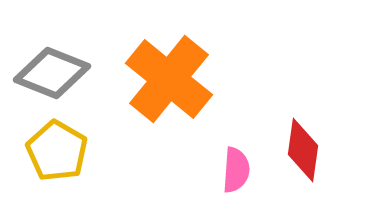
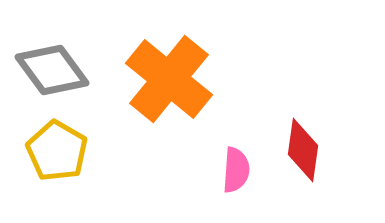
gray diamond: moved 3 px up; rotated 32 degrees clockwise
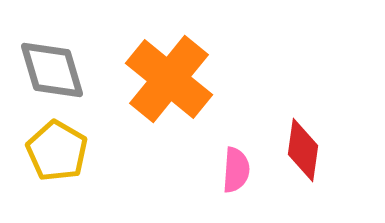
gray diamond: rotated 20 degrees clockwise
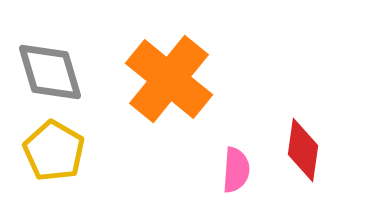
gray diamond: moved 2 px left, 2 px down
yellow pentagon: moved 3 px left
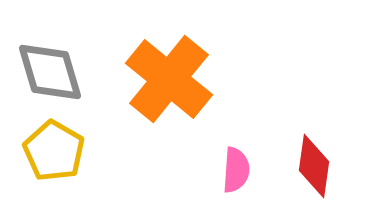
red diamond: moved 11 px right, 16 px down
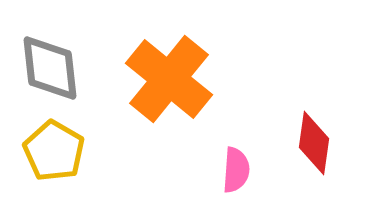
gray diamond: moved 4 px up; rotated 10 degrees clockwise
red diamond: moved 23 px up
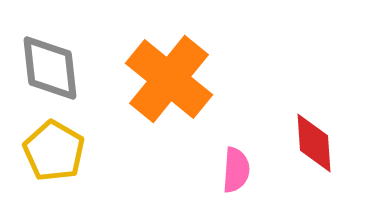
red diamond: rotated 12 degrees counterclockwise
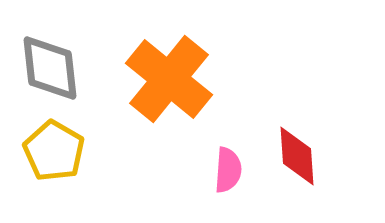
red diamond: moved 17 px left, 13 px down
pink semicircle: moved 8 px left
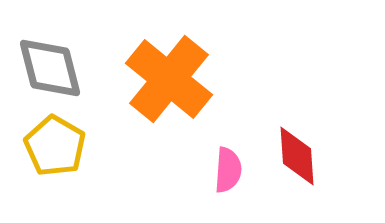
gray diamond: rotated 8 degrees counterclockwise
yellow pentagon: moved 1 px right, 5 px up
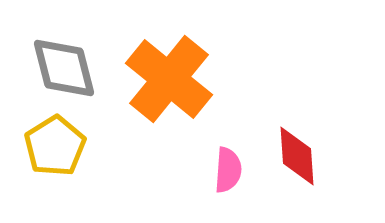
gray diamond: moved 14 px right
yellow pentagon: rotated 10 degrees clockwise
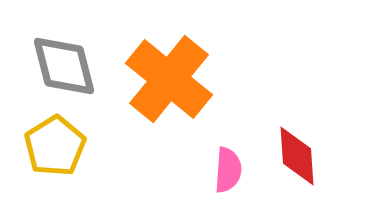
gray diamond: moved 2 px up
